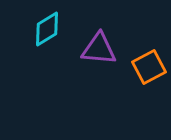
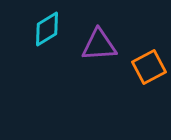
purple triangle: moved 4 px up; rotated 9 degrees counterclockwise
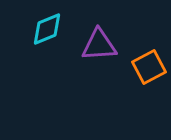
cyan diamond: rotated 9 degrees clockwise
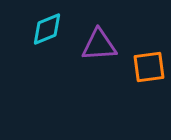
orange square: rotated 20 degrees clockwise
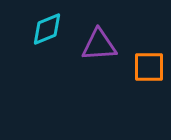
orange square: rotated 8 degrees clockwise
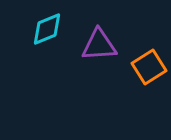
orange square: rotated 32 degrees counterclockwise
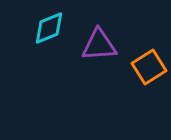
cyan diamond: moved 2 px right, 1 px up
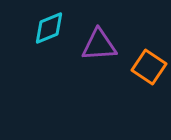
orange square: rotated 24 degrees counterclockwise
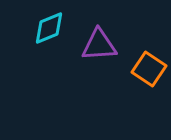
orange square: moved 2 px down
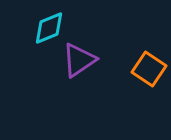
purple triangle: moved 20 px left, 15 px down; rotated 30 degrees counterclockwise
